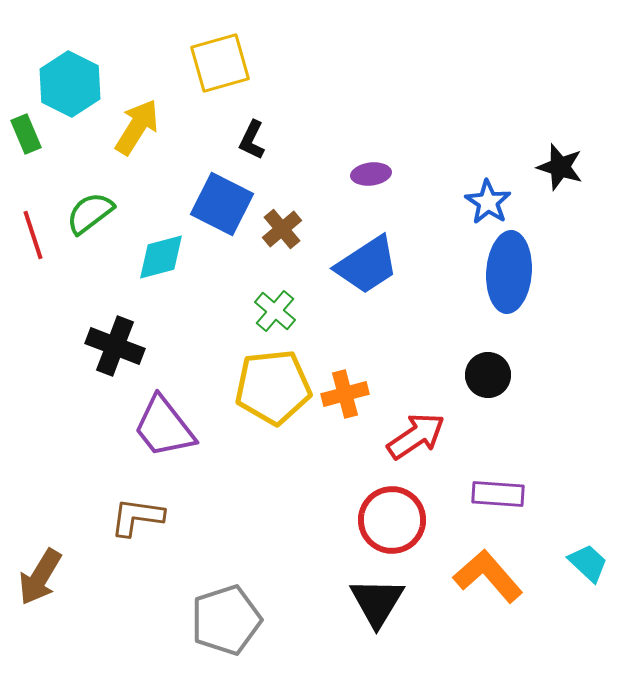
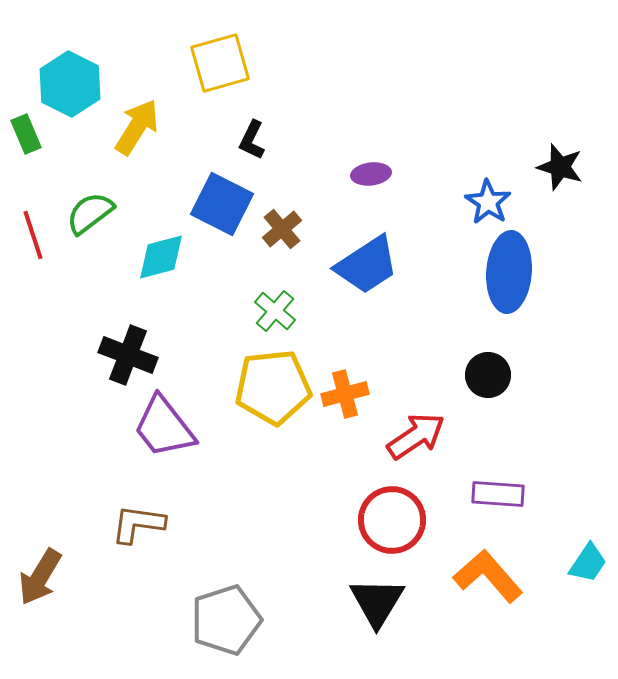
black cross: moved 13 px right, 9 px down
brown L-shape: moved 1 px right, 7 px down
cyan trapezoid: rotated 81 degrees clockwise
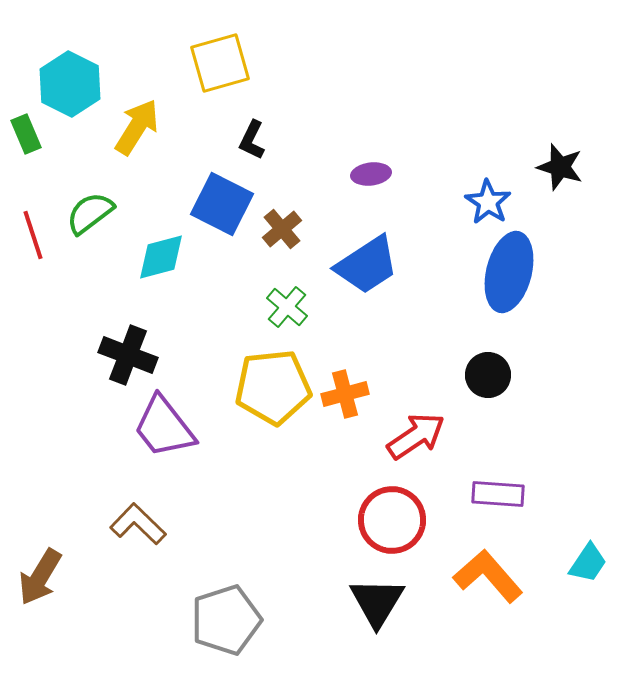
blue ellipse: rotated 10 degrees clockwise
green cross: moved 12 px right, 4 px up
brown L-shape: rotated 36 degrees clockwise
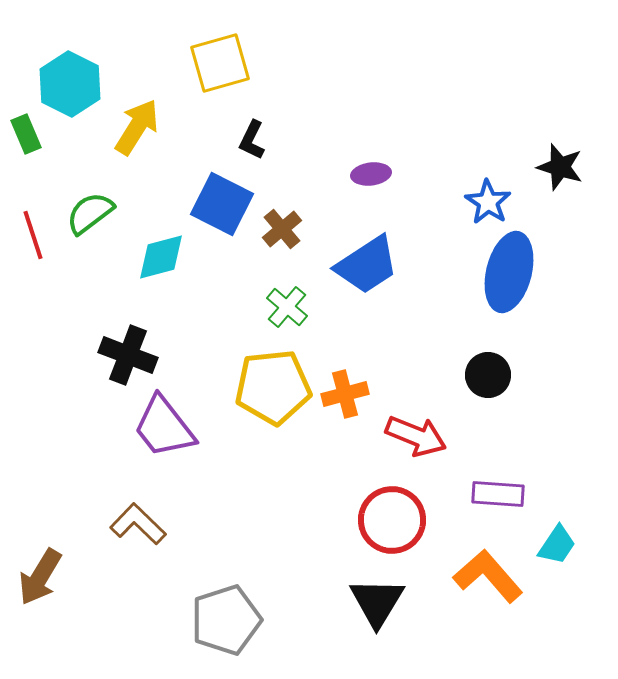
red arrow: rotated 56 degrees clockwise
cyan trapezoid: moved 31 px left, 18 px up
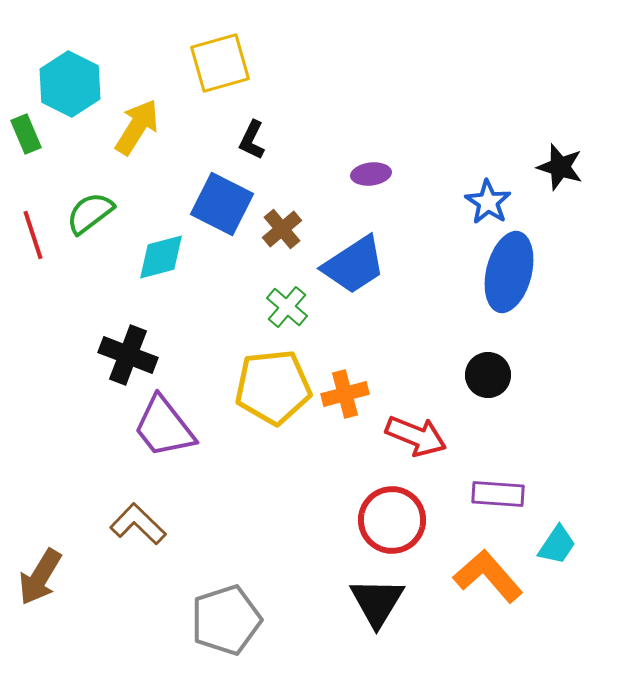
blue trapezoid: moved 13 px left
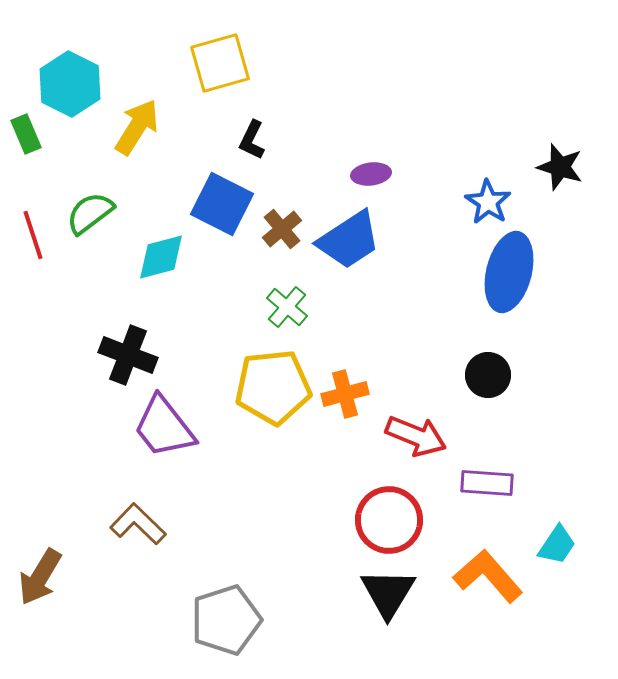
blue trapezoid: moved 5 px left, 25 px up
purple rectangle: moved 11 px left, 11 px up
red circle: moved 3 px left
black triangle: moved 11 px right, 9 px up
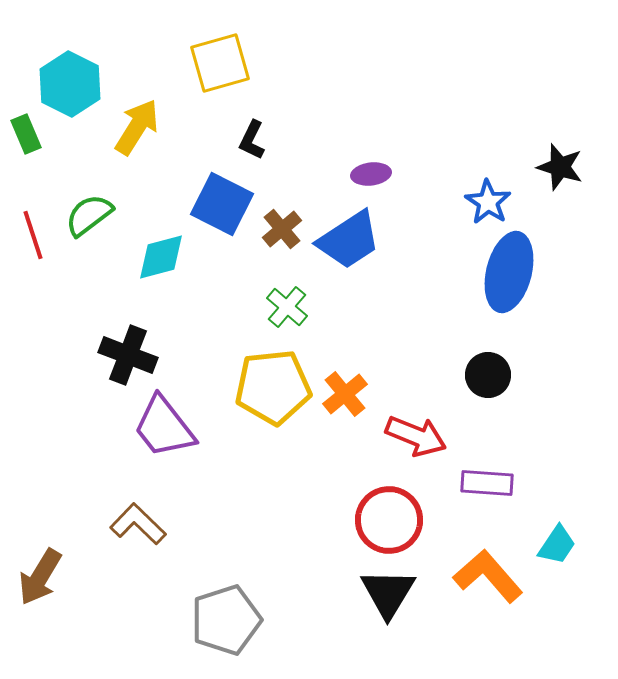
green semicircle: moved 1 px left, 2 px down
orange cross: rotated 24 degrees counterclockwise
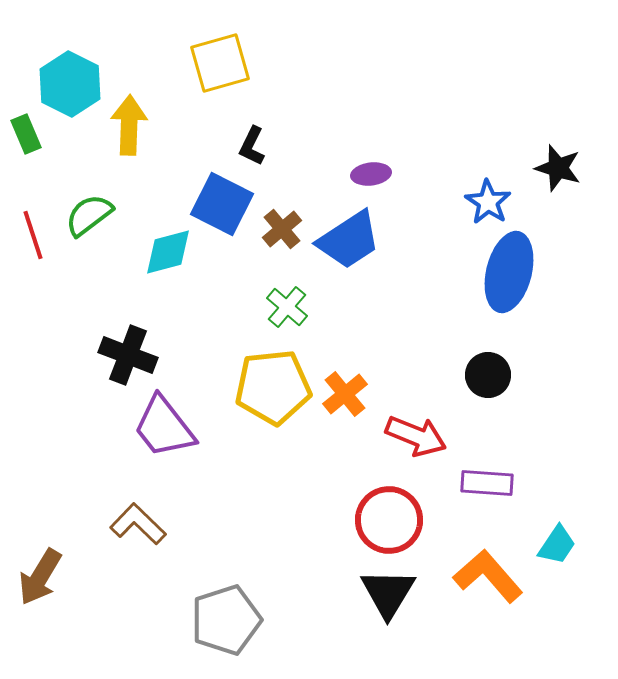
yellow arrow: moved 8 px left, 2 px up; rotated 30 degrees counterclockwise
black L-shape: moved 6 px down
black star: moved 2 px left, 1 px down
cyan diamond: moved 7 px right, 5 px up
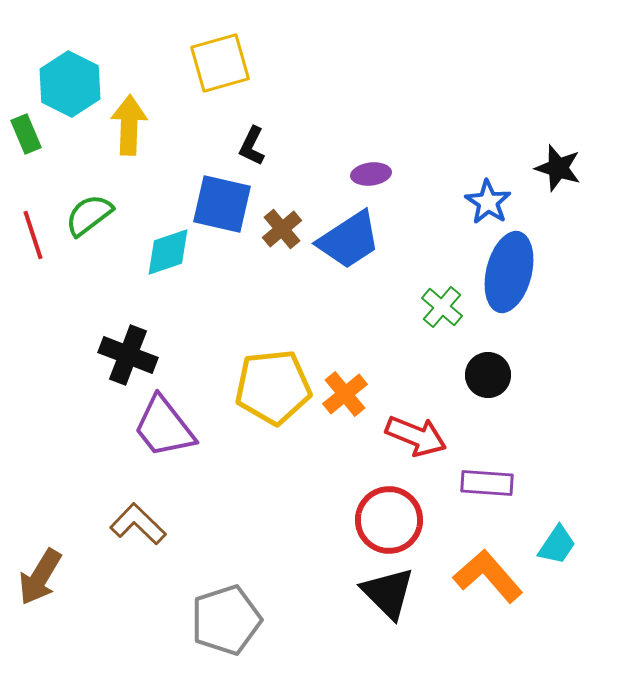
blue square: rotated 14 degrees counterclockwise
cyan diamond: rotated 4 degrees counterclockwise
green cross: moved 155 px right
black triangle: rotated 16 degrees counterclockwise
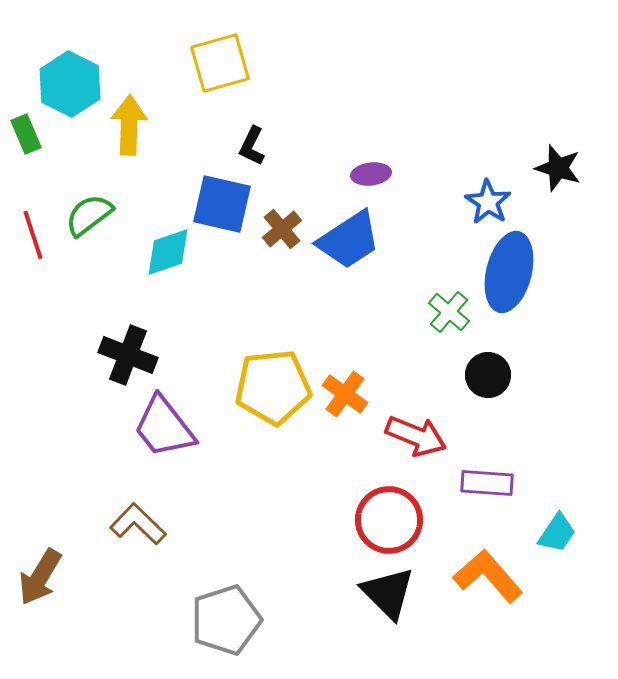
green cross: moved 7 px right, 5 px down
orange cross: rotated 15 degrees counterclockwise
cyan trapezoid: moved 12 px up
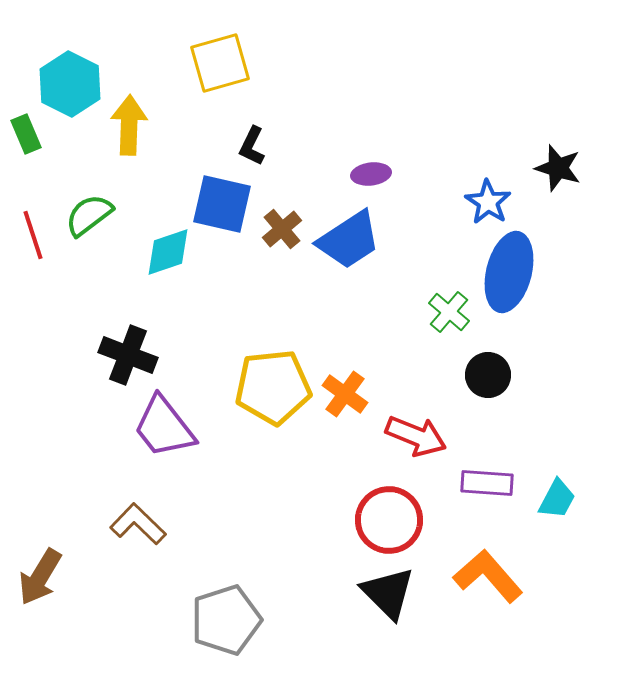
cyan trapezoid: moved 34 px up; rotated 6 degrees counterclockwise
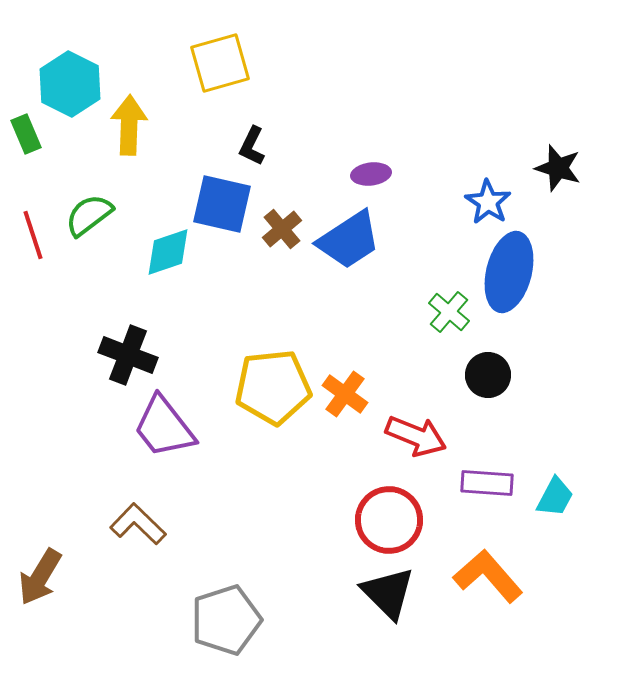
cyan trapezoid: moved 2 px left, 2 px up
